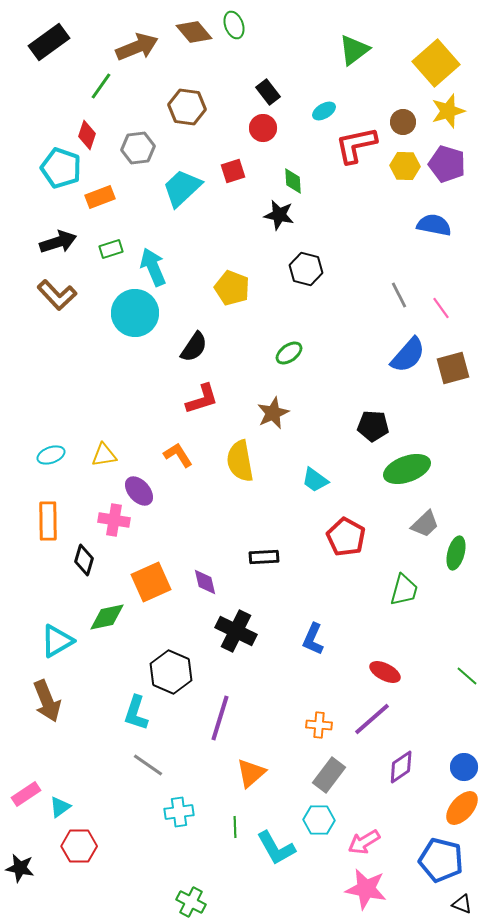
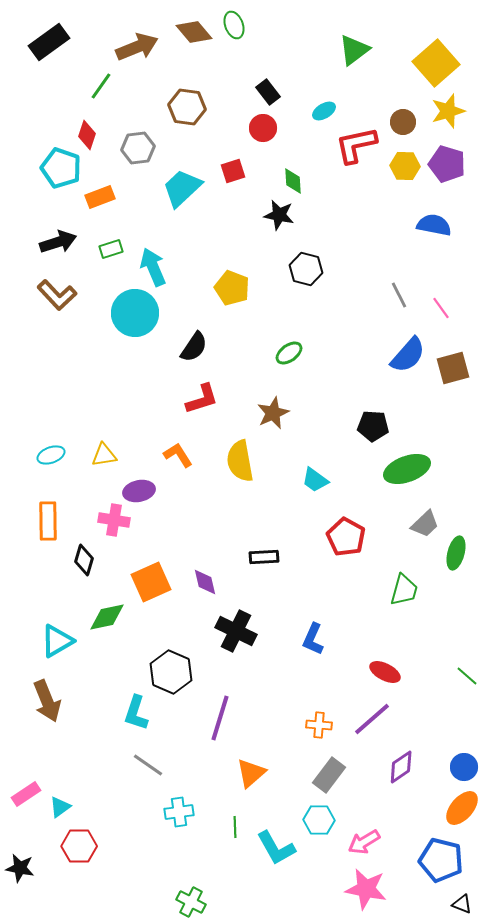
purple ellipse at (139, 491): rotated 60 degrees counterclockwise
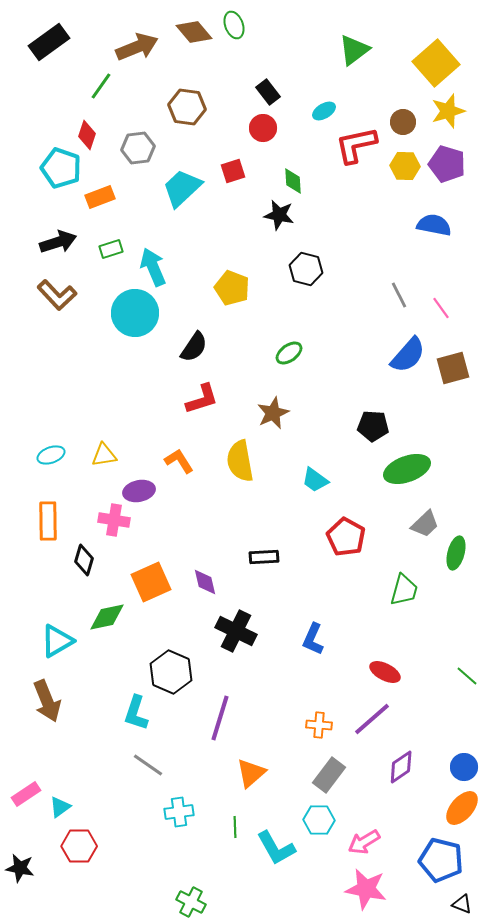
orange L-shape at (178, 455): moved 1 px right, 6 px down
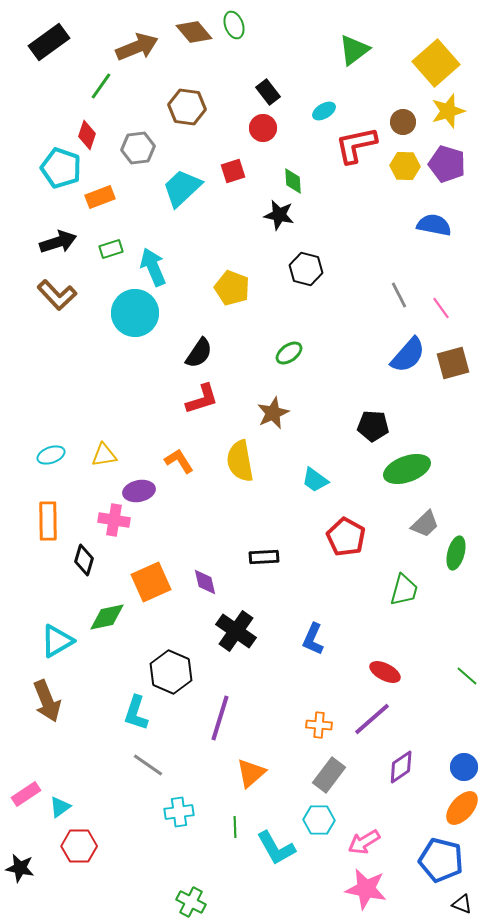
black semicircle at (194, 347): moved 5 px right, 6 px down
brown square at (453, 368): moved 5 px up
black cross at (236, 631): rotated 9 degrees clockwise
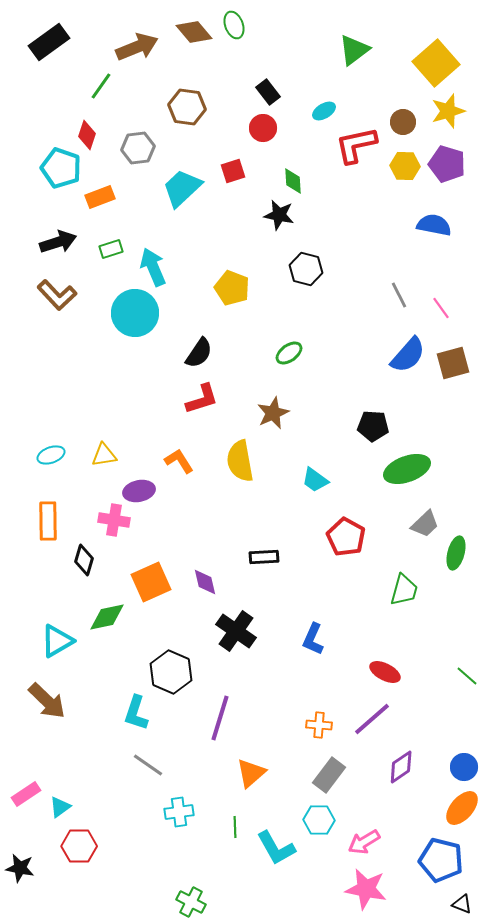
brown arrow at (47, 701): rotated 24 degrees counterclockwise
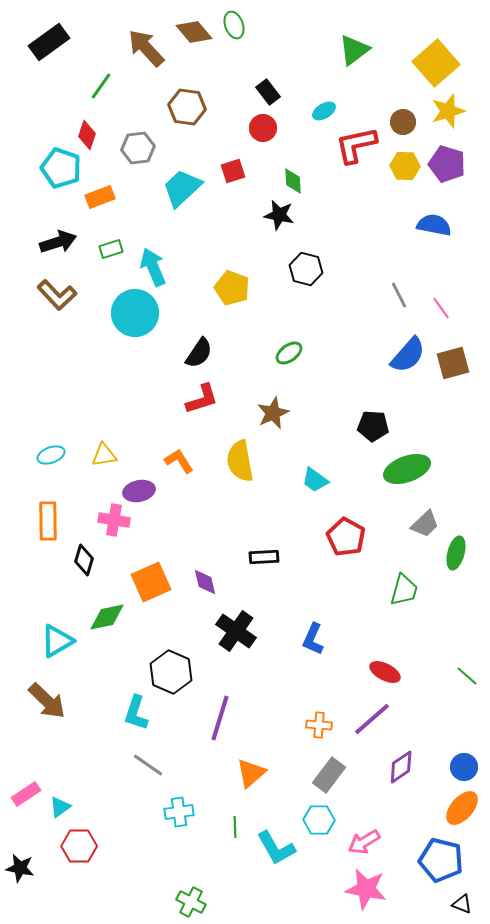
brown arrow at (137, 47): moved 9 px right, 1 px down; rotated 111 degrees counterclockwise
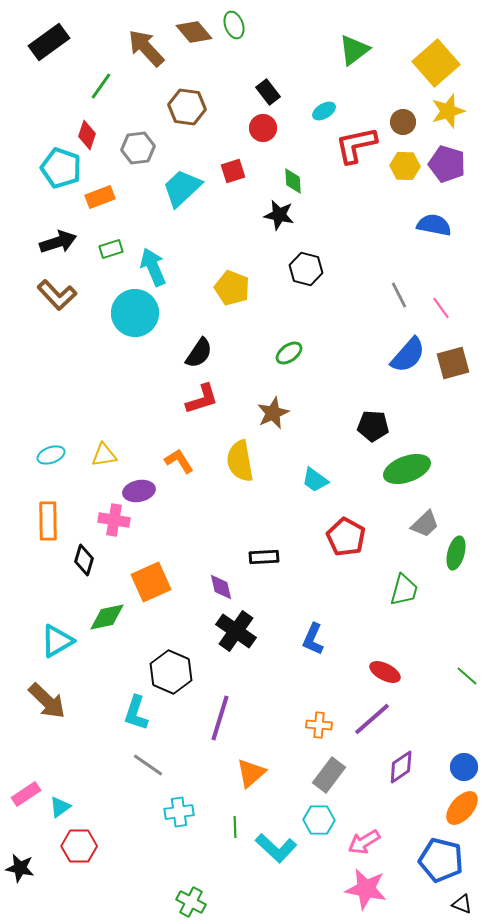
purple diamond at (205, 582): moved 16 px right, 5 px down
cyan L-shape at (276, 848): rotated 18 degrees counterclockwise
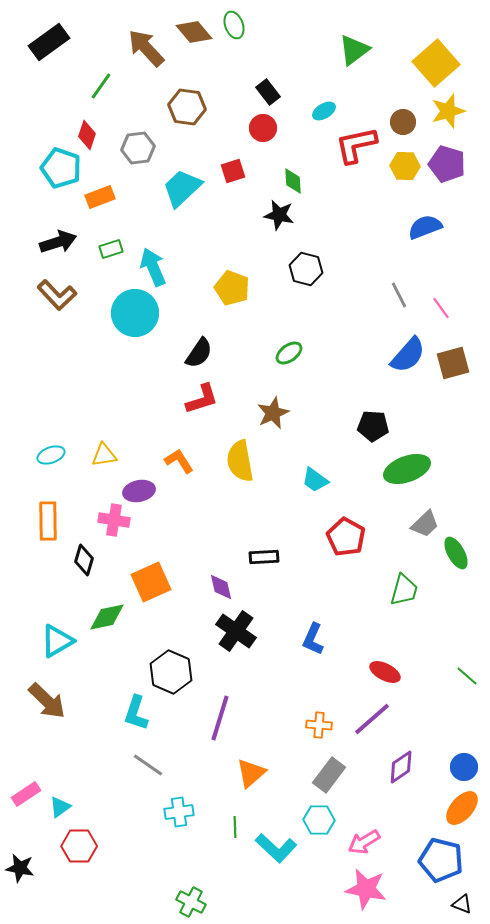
blue semicircle at (434, 225): moved 9 px left, 2 px down; rotated 32 degrees counterclockwise
green ellipse at (456, 553): rotated 44 degrees counterclockwise
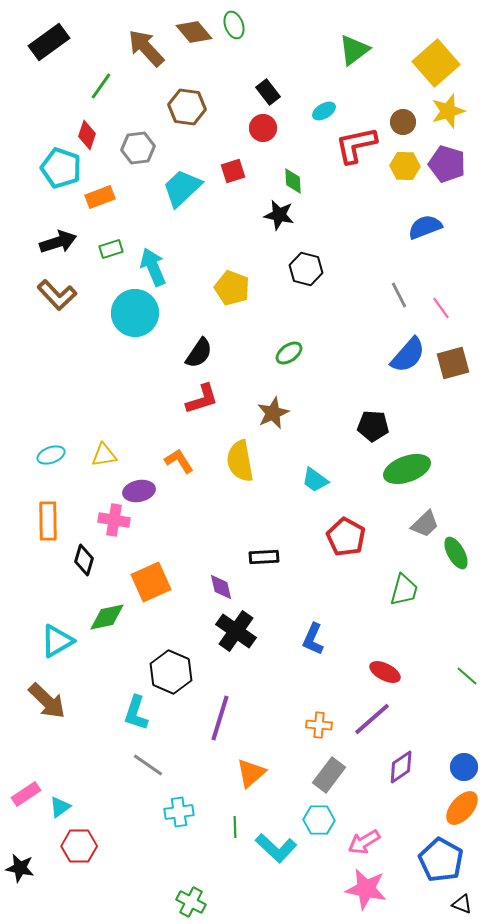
blue pentagon at (441, 860): rotated 15 degrees clockwise
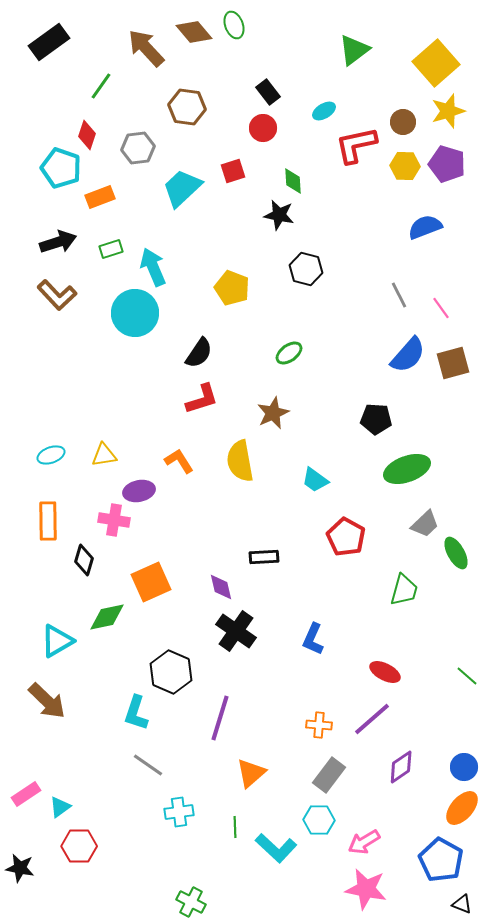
black pentagon at (373, 426): moved 3 px right, 7 px up
